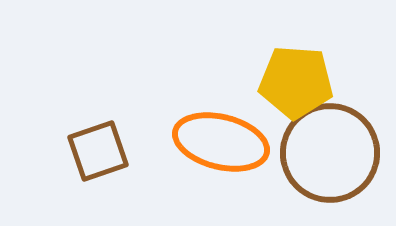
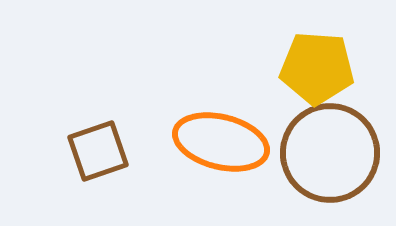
yellow pentagon: moved 21 px right, 14 px up
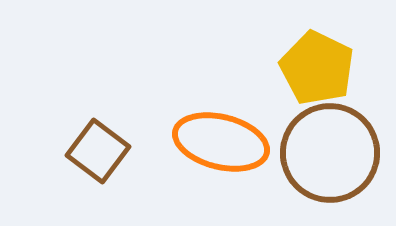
yellow pentagon: rotated 22 degrees clockwise
brown square: rotated 34 degrees counterclockwise
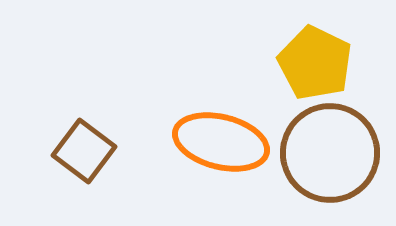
yellow pentagon: moved 2 px left, 5 px up
brown square: moved 14 px left
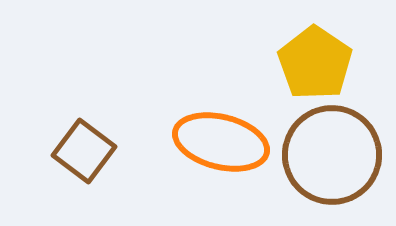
yellow pentagon: rotated 8 degrees clockwise
brown circle: moved 2 px right, 2 px down
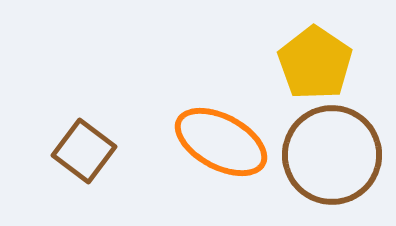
orange ellipse: rotated 14 degrees clockwise
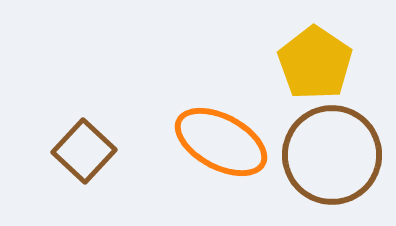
brown square: rotated 6 degrees clockwise
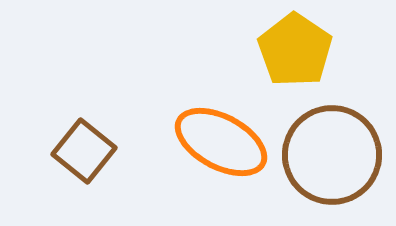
yellow pentagon: moved 20 px left, 13 px up
brown square: rotated 4 degrees counterclockwise
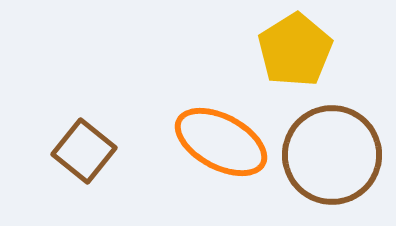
yellow pentagon: rotated 6 degrees clockwise
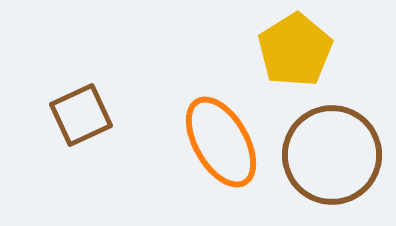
orange ellipse: rotated 32 degrees clockwise
brown square: moved 3 px left, 36 px up; rotated 26 degrees clockwise
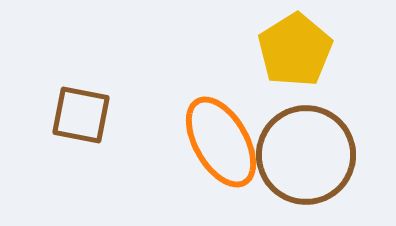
brown square: rotated 36 degrees clockwise
brown circle: moved 26 px left
